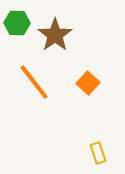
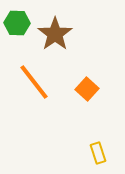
brown star: moved 1 px up
orange square: moved 1 px left, 6 px down
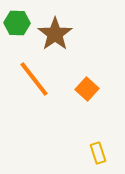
orange line: moved 3 px up
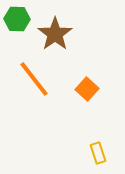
green hexagon: moved 4 px up
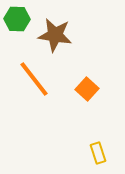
brown star: moved 1 px down; rotated 28 degrees counterclockwise
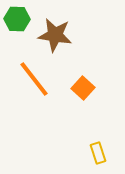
orange square: moved 4 px left, 1 px up
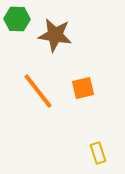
orange line: moved 4 px right, 12 px down
orange square: rotated 35 degrees clockwise
